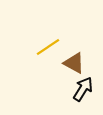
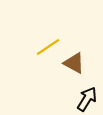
black arrow: moved 4 px right, 10 px down
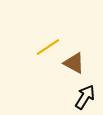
black arrow: moved 2 px left, 2 px up
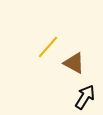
yellow line: rotated 15 degrees counterclockwise
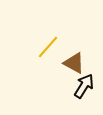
black arrow: moved 1 px left, 11 px up
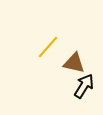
brown triangle: rotated 15 degrees counterclockwise
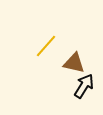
yellow line: moved 2 px left, 1 px up
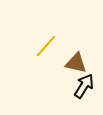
brown triangle: moved 2 px right
